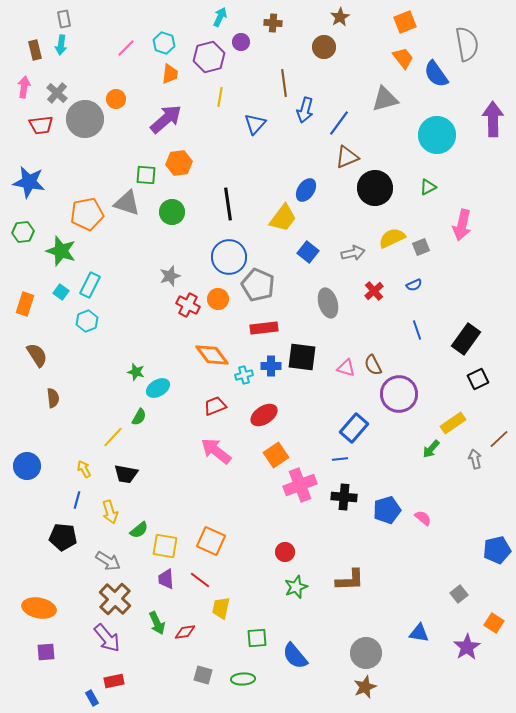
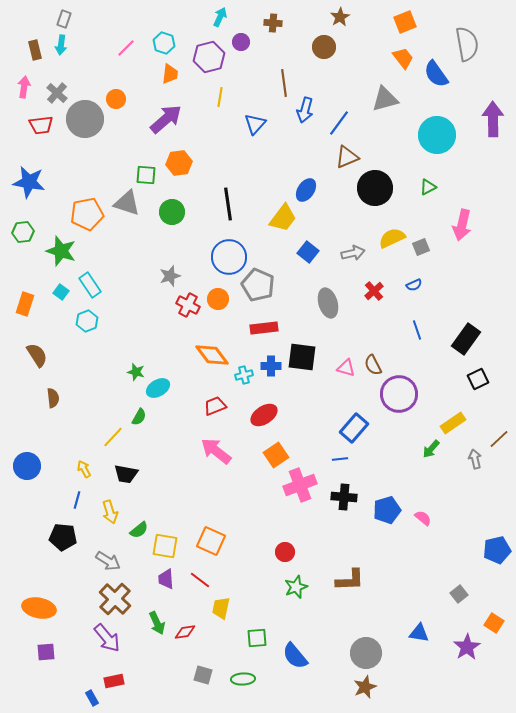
gray rectangle at (64, 19): rotated 30 degrees clockwise
cyan rectangle at (90, 285): rotated 60 degrees counterclockwise
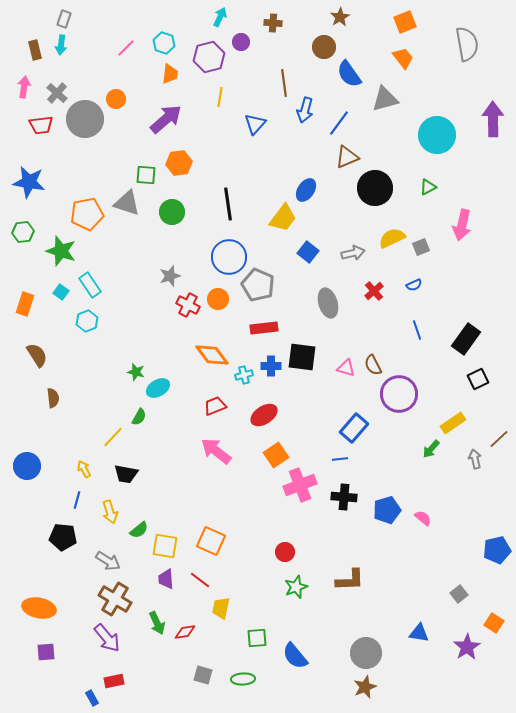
blue semicircle at (436, 74): moved 87 px left
brown cross at (115, 599): rotated 12 degrees counterclockwise
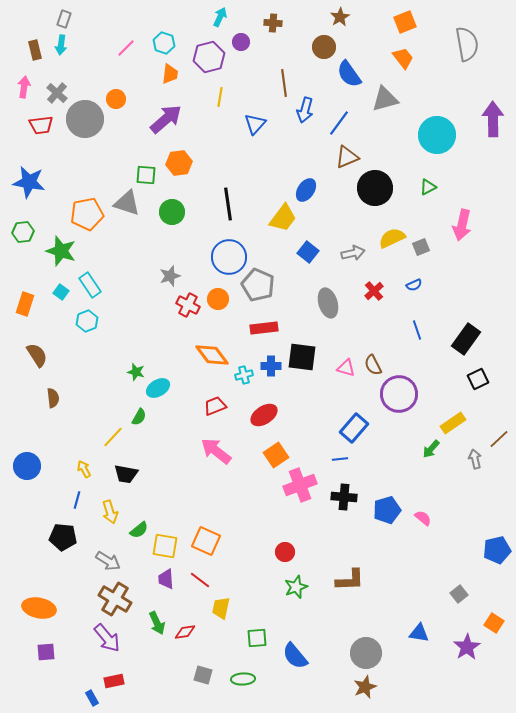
orange square at (211, 541): moved 5 px left
